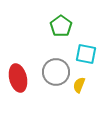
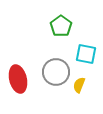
red ellipse: moved 1 px down
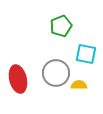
green pentagon: rotated 15 degrees clockwise
gray circle: moved 1 px down
yellow semicircle: rotated 70 degrees clockwise
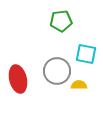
green pentagon: moved 5 px up; rotated 15 degrees clockwise
gray circle: moved 1 px right, 2 px up
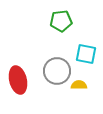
red ellipse: moved 1 px down
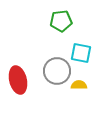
cyan square: moved 5 px left, 1 px up
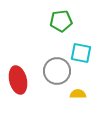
yellow semicircle: moved 1 px left, 9 px down
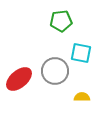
gray circle: moved 2 px left
red ellipse: moved 1 px right, 1 px up; rotated 64 degrees clockwise
yellow semicircle: moved 4 px right, 3 px down
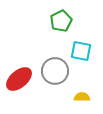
green pentagon: rotated 20 degrees counterclockwise
cyan square: moved 2 px up
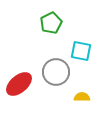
green pentagon: moved 10 px left, 2 px down
gray circle: moved 1 px right, 1 px down
red ellipse: moved 5 px down
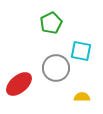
gray circle: moved 4 px up
